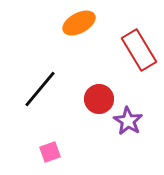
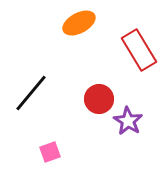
black line: moved 9 px left, 4 px down
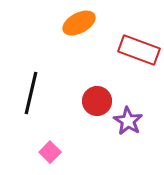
red rectangle: rotated 39 degrees counterclockwise
black line: rotated 27 degrees counterclockwise
red circle: moved 2 px left, 2 px down
pink square: rotated 25 degrees counterclockwise
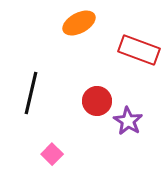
pink square: moved 2 px right, 2 px down
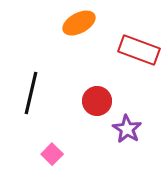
purple star: moved 1 px left, 8 px down
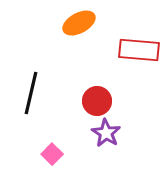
red rectangle: rotated 15 degrees counterclockwise
purple star: moved 21 px left, 4 px down
